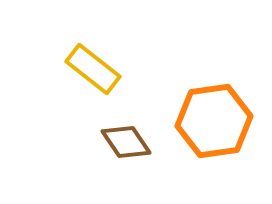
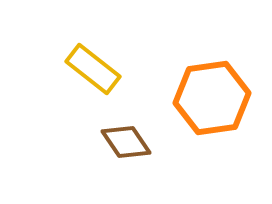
orange hexagon: moved 2 px left, 23 px up
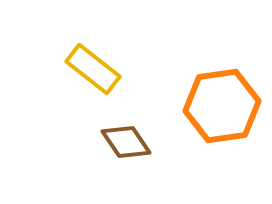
orange hexagon: moved 10 px right, 8 px down
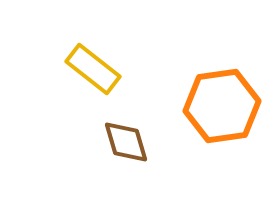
brown diamond: rotated 18 degrees clockwise
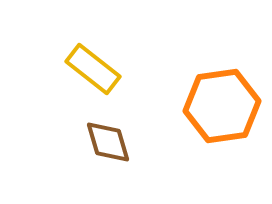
brown diamond: moved 18 px left
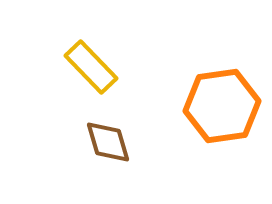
yellow rectangle: moved 2 px left, 2 px up; rotated 8 degrees clockwise
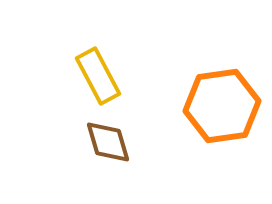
yellow rectangle: moved 7 px right, 9 px down; rotated 16 degrees clockwise
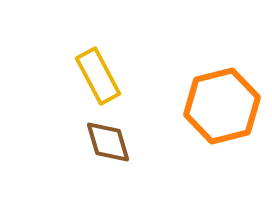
orange hexagon: rotated 6 degrees counterclockwise
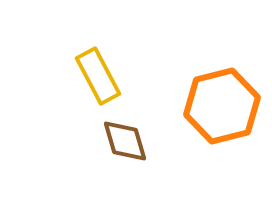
brown diamond: moved 17 px right, 1 px up
